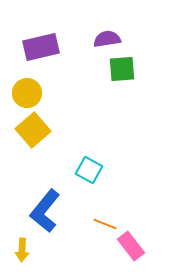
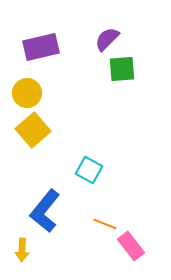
purple semicircle: rotated 36 degrees counterclockwise
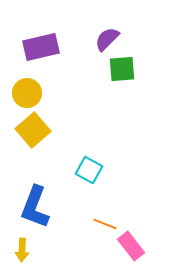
blue L-shape: moved 10 px left, 4 px up; rotated 18 degrees counterclockwise
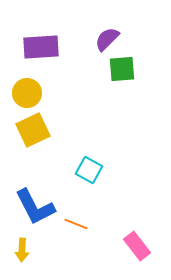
purple rectangle: rotated 9 degrees clockwise
yellow square: rotated 16 degrees clockwise
blue L-shape: rotated 48 degrees counterclockwise
orange line: moved 29 px left
pink rectangle: moved 6 px right
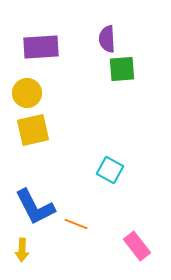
purple semicircle: rotated 48 degrees counterclockwise
yellow square: rotated 12 degrees clockwise
cyan square: moved 21 px right
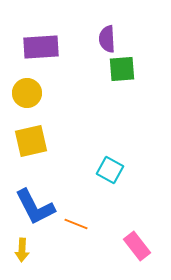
yellow square: moved 2 px left, 11 px down
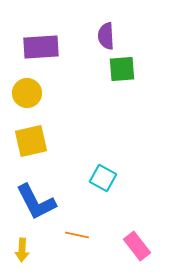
purple semicircle: moved 1 px left, 3 px up
cyan square: moved 7 px left, 8 px down
blue L-shape: moved 1 px right, 5 px up
orange line: moved 1 px right, 11 px down; rotated 10 degrees counterclockwise
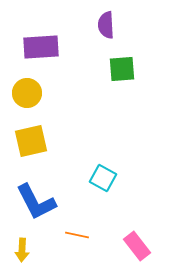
purple semicircle: moved 11 px up
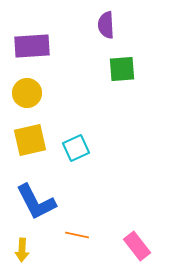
purple rectangle: moved 9 px left, 1 px up
yellow square: moved 1 px left, 1 px up
cyan square: moved 27 px left, 30 px up; rotated 36 degrees clockwise
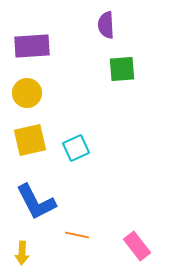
yellow arrow: moved 3 px down
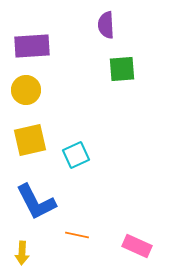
yellow circle: moved 1 px left, 3 px up
cyan square: moved 7 px down
pink rectangle: rotated 28 degrees counterclockwise
